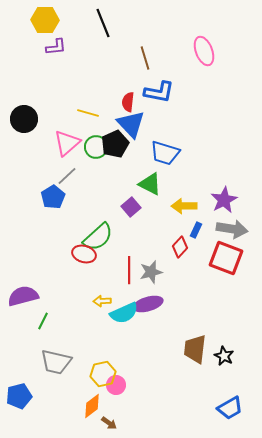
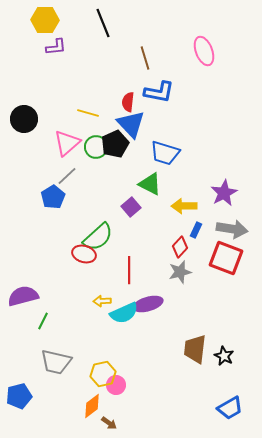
purple star at (224, 200): moved 7 px up
gray star at (151, 272): moved 29 px right
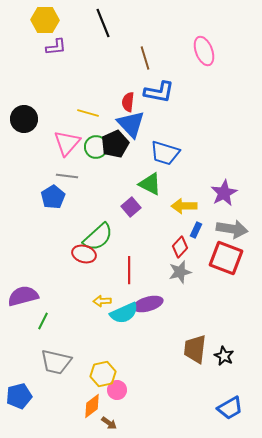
pink triangle at (67, 143): rotated 8 degrees counterclockwise
gray line at (67, 176): rotated 50 degrees clockwise
pink circle at (116, 385): moved 1 px right, 5 px down
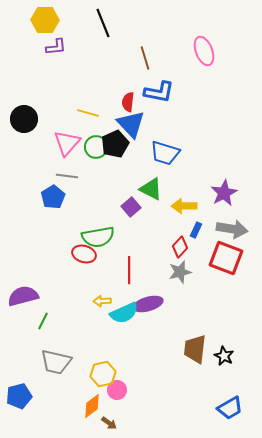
green triangle at (150, 184): moved 1 px right, 5 px down
green semicircle at (98, 237): rotated 32 degrees clockwise
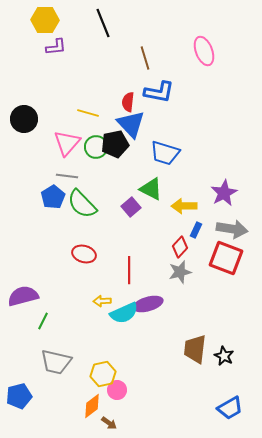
black pentagon at (115, 144): rotated 12 degrees clockwise
green semicircle at (98, 237): moved 16 px left, 33 px up; rotated 56 degrees clockwise
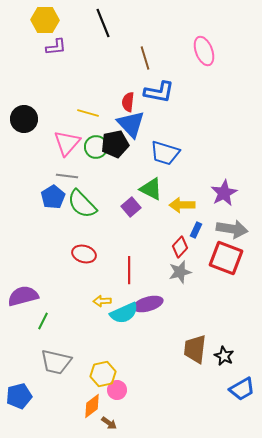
yellow arrow at (184, 206): moved 2 px left, 1 px up
blue trapezoid at (230, 408): moved 12 px right, 19 px up
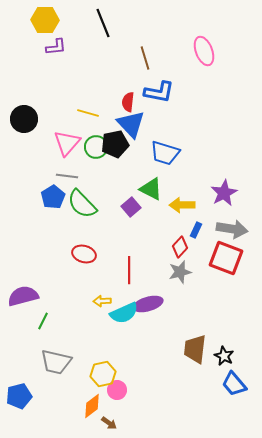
blue trapezoid at (242, 389): moved 8 px left, 5 px up; rotated 80 degrees clockwise
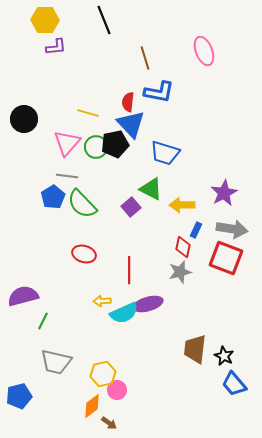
black line at (103, 23): moved 1 px right, 3 px up
red diamond at (180, 247): moved 3 px right; rotated 30 degrees counterclockwise
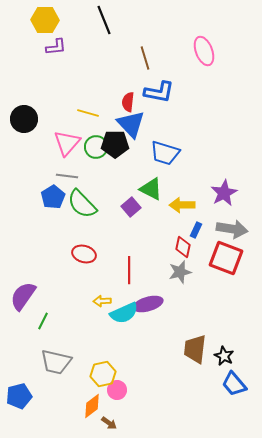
black pentagon at (115, 144): rotated 12 degrees clockwise
purple semicircle at (23, 296): rotated 40 degrees counterclockwise
